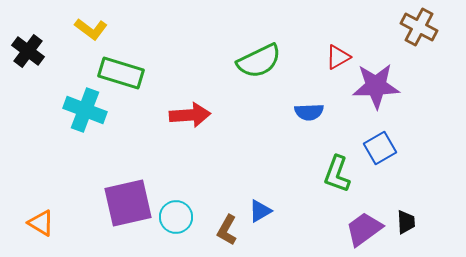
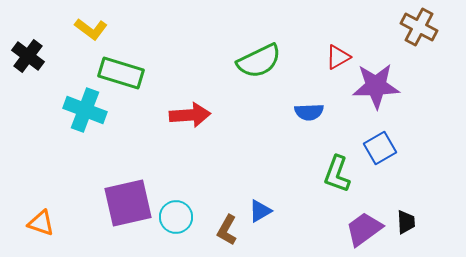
black cross: moved 5 px down
orange triangle: rotated 12 degrees counterclockwise
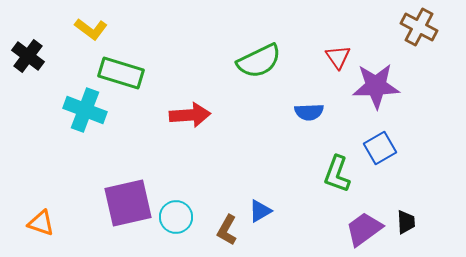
red triangle: rotated 36 degrees counterclockwise
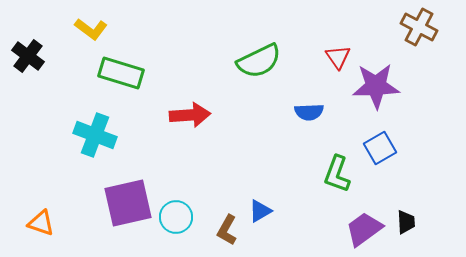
cyan cross: moved 10 px right, 25 px down
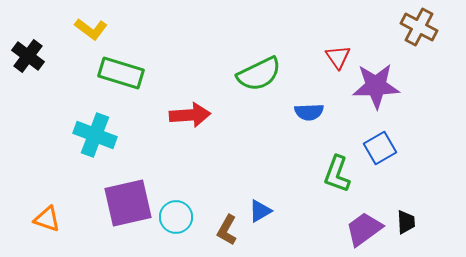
green semicircle: moved 13 px down
orange triangle: moved 6 px right, 4 px up
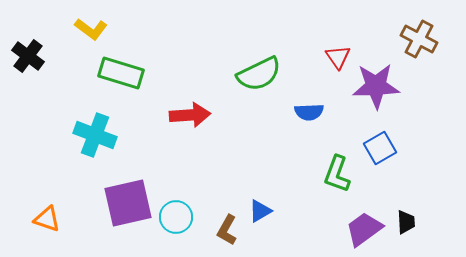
brown cross: moved 12 px down
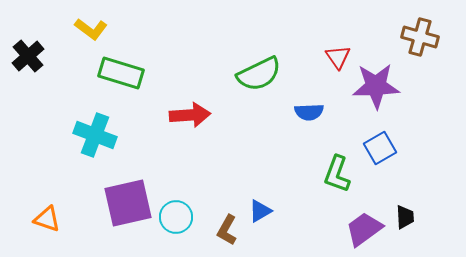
brown cross: moved 1 px right, 2 px up; rotated 12 degrees counterclockwise
black cross: rotated 12 degrees clockwise
black trapezoid: moved 1 px left, 5 px up
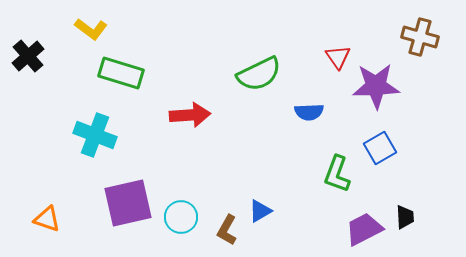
cyan circle: moved 5 px right
purple trapezoid: rotated 9 degrees clockwise
